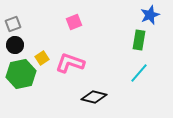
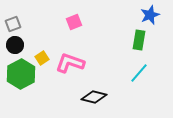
green hexagon: rotated 16 degrees counterclockwise
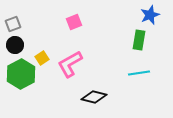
pink L-shape: moved 1 px down; rotated 48 degrees counterclockwise
cyan line: rotated 40 degrees clockwise
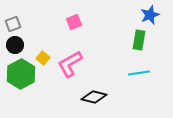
yellow square: moved 1 px right; rotated 16 degrees counterclockwise
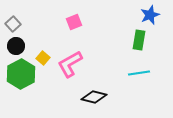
gray square: rotated 21 degrees counterclockwise
black circle: moved 1 px right, 1 px down
